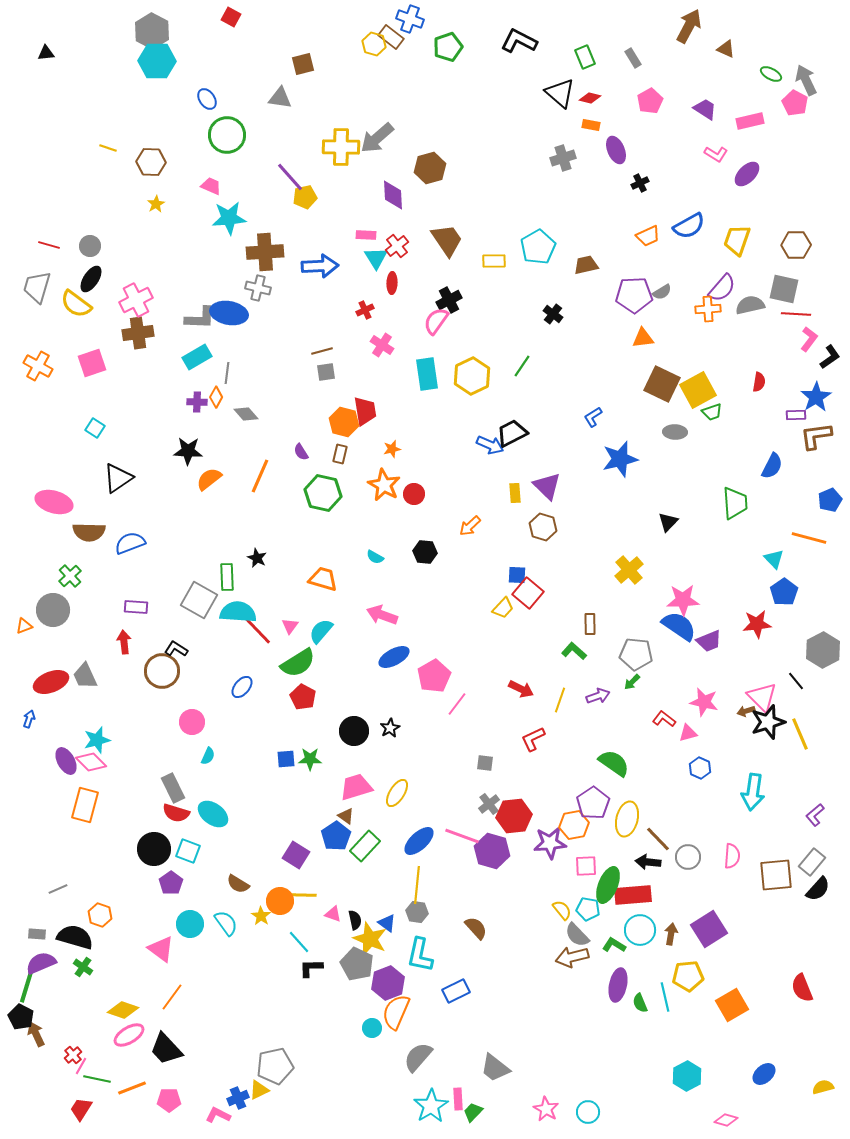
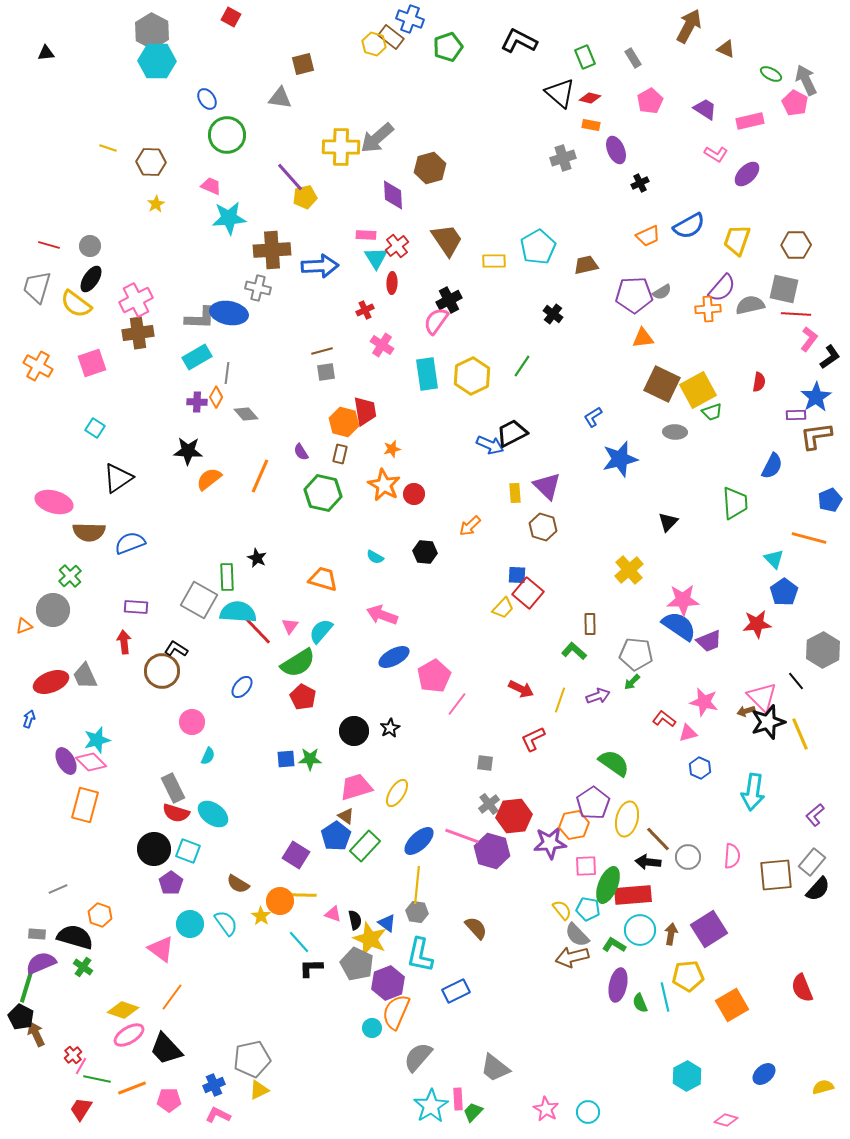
brown cross at (265, 252): moved 7 px right, 2 px up
gray pentagon at (275, 1066): moved 23 px left, 7 px up
blue cross at (238, 1098): moved 24 px left, 13 px up
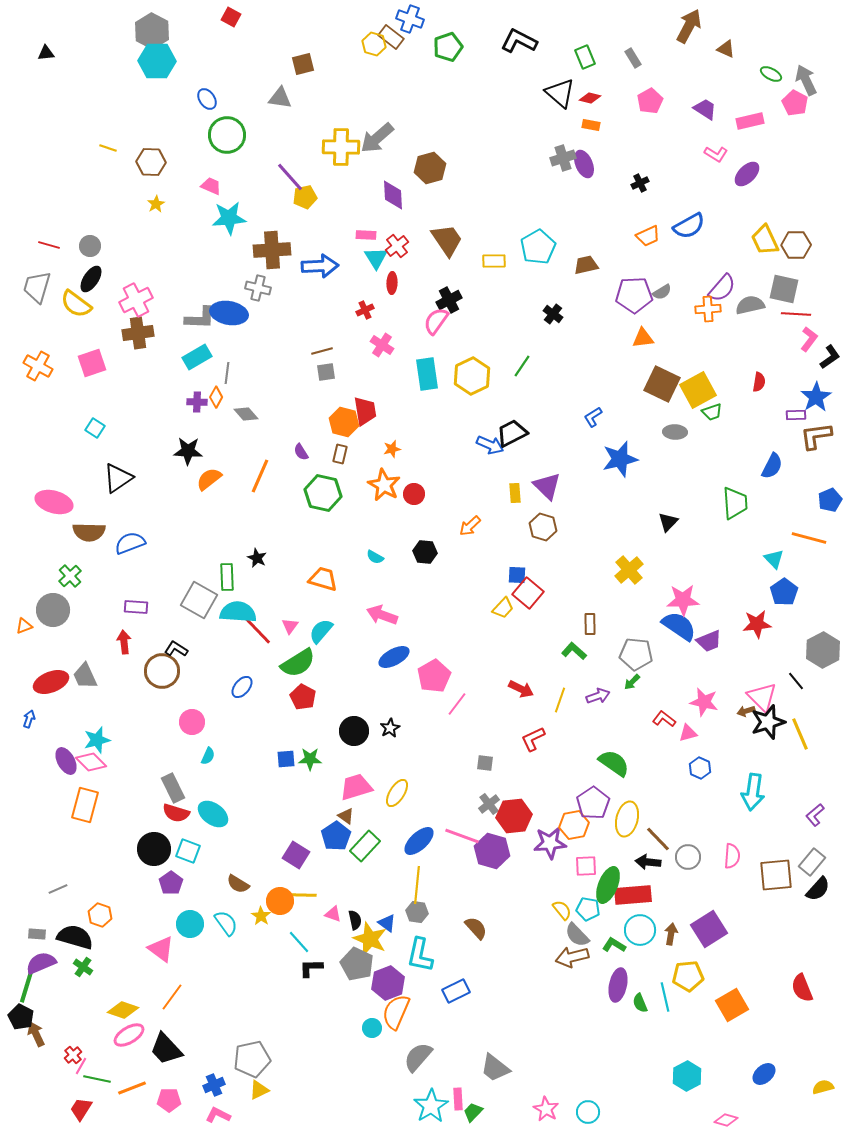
purple ellipse at (616, 150): moved 32 px left, 14 px down
yellow trapezoid at (737, 240): moved 28 px right; rotated 44 degrees counterclockwise
